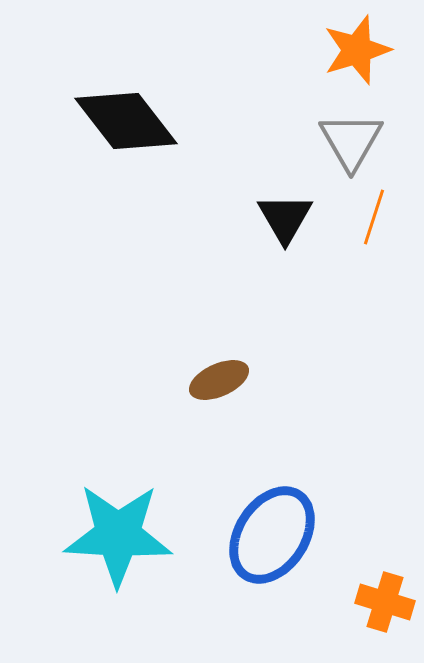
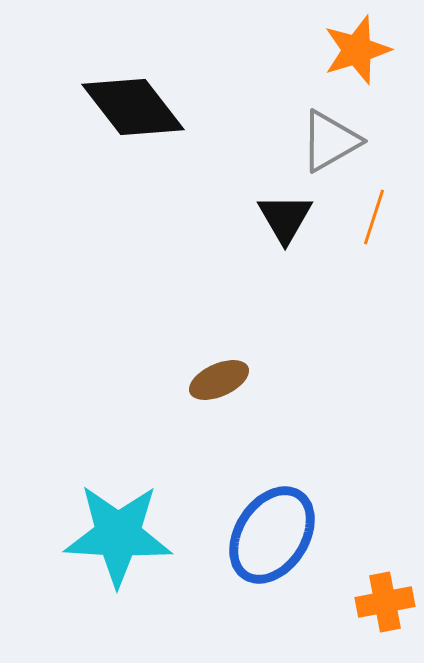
black diamond: moved 7 px right, 14 px up
gray triangle: moved 21 px left; rotated 30 degrees clockwise
orange cross: rotated 28 degrees counterclockwise
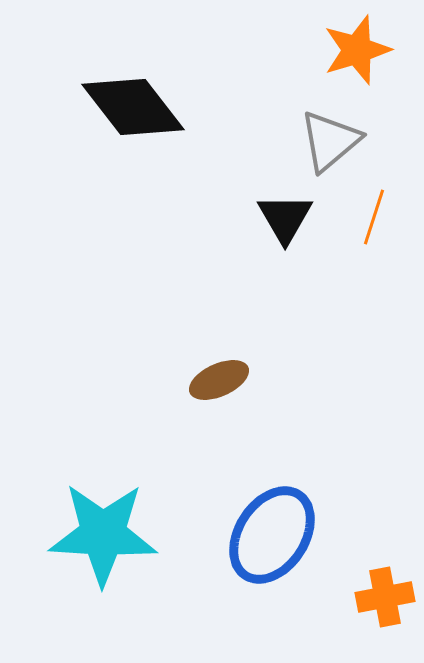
gray triangle: rotated 10 degrees counterclockwise
cyan star: moved 15 px left, 1 px up
orange cross: moved 5 px up
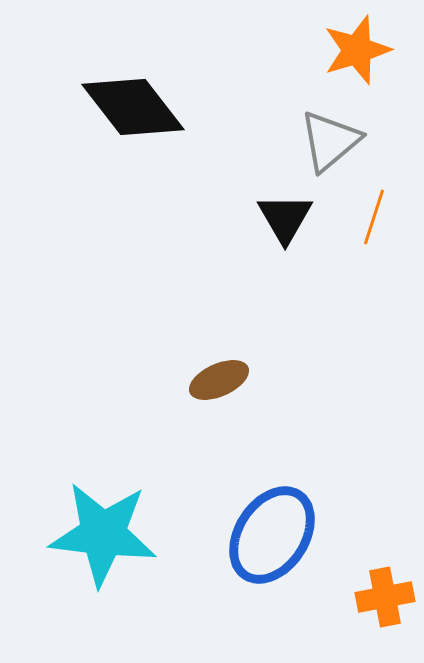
cyan star: rotated 4 degrees clockwise
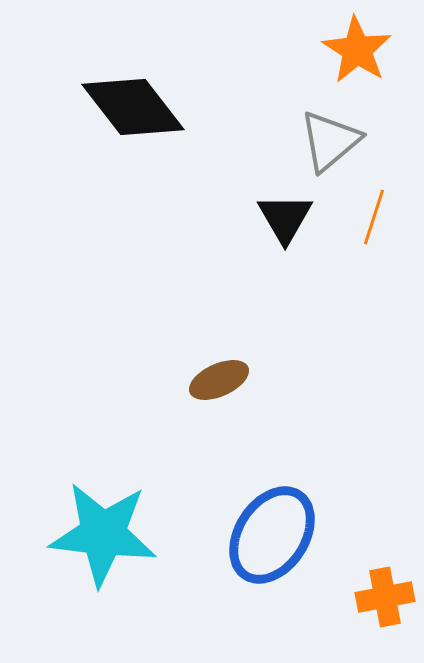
orange star: rotated 22 degrees counterclockwise
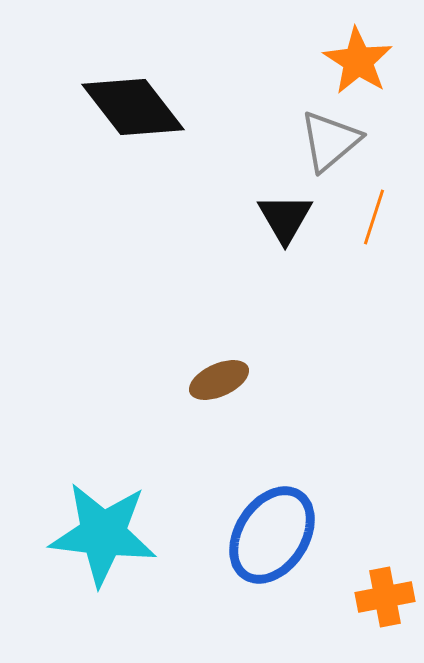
orange star: moved 1 px right, 11 px down
